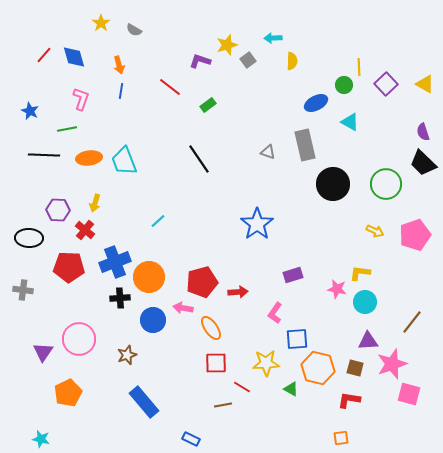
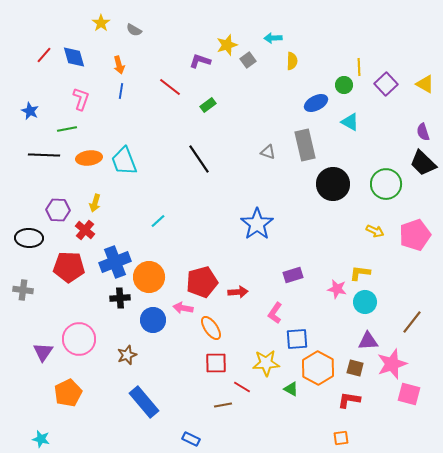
orange hexagon at (318, 368): rotated 16 degrees clockwise
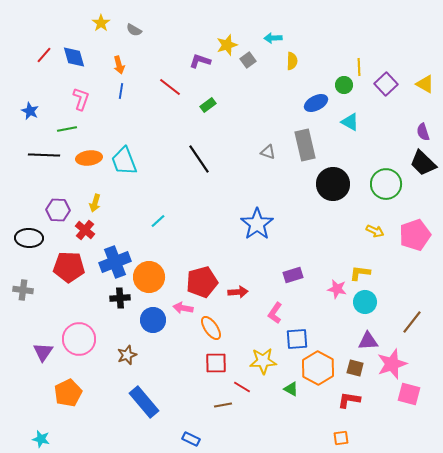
yellow star at (266, 363): moved 3 px left, 2 px up
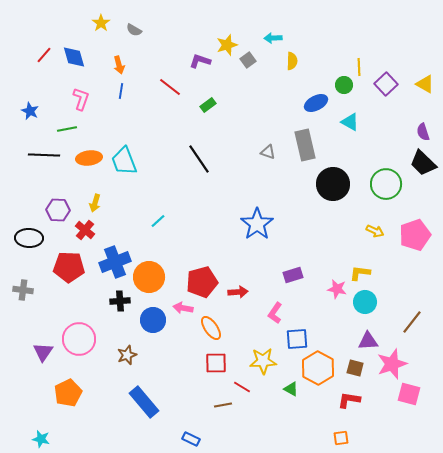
black cross at (120, 298): moved 3 px down
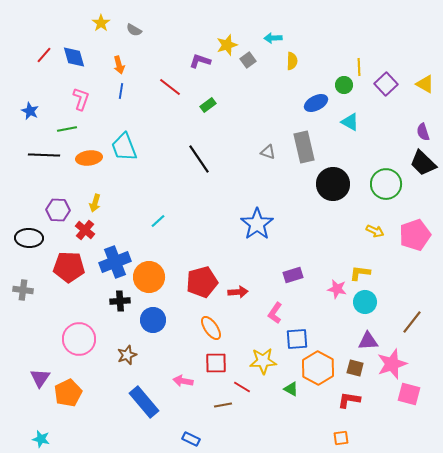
gray rectangle at (305, 145): moved 1 px left, 2 px down
cyan trapezoid at (124, 161): moved 14 px up
pink arrow at (183, 308): moved 73 px down
purple triangle at (43, 352): moved 3 px left, 26 px down
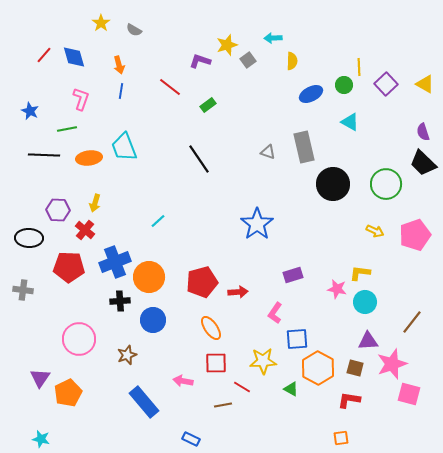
blue ellipse at (316, 103): moved 5 px left, 9 px up
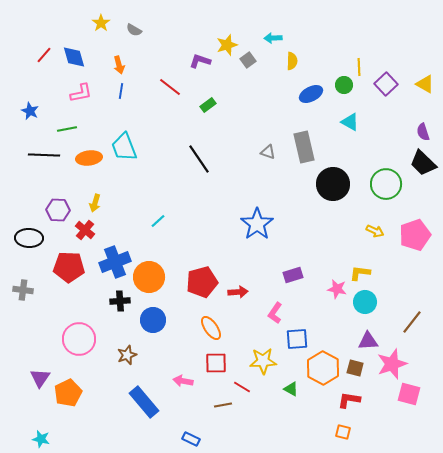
pink L-shape at (81, 99): moved 6 px up; rotated 60 degrees clockwise
orange hexagon at (318, 368): moved 5 px right
orange square at (341, 438): moved 2 px right, 6 px up; rotated 21 degrees clockwise
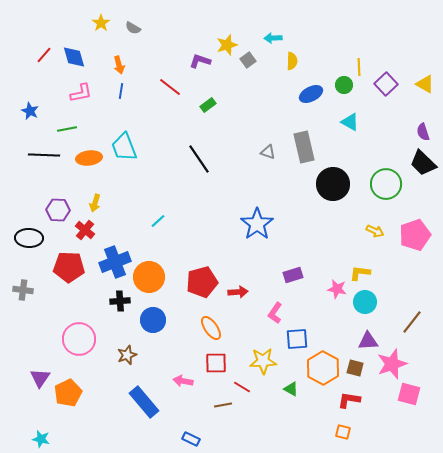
gray semicircle at (134, 30): moved 1 px left, 2 px up
